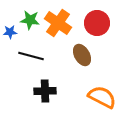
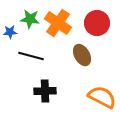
green star: moved 1 px up
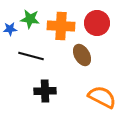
orange cross: moved 3 px right, 3 px down; rotated 32 degrees counterclockwise
blue star: moved 3 px up
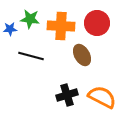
black cross: moved 22 px right, 4 px down; rotated 15 degrees counterclockwise
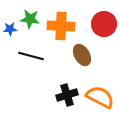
red circle: moved 7 px right, 1 px down
orange semicircle: moved 2 px left
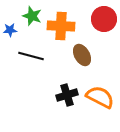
green star: moved 2 px right, 3 px up; rotated 12 degrees clockwise
red circle: moved 5 px up
blue star: moved 1 px down
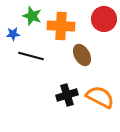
blue star: moved 3 px right, 4 px down
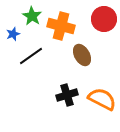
green star: rotated 12 degrees clockwise
orange cross: rotated 12 degrees clockwise
blue star: rotated 16 degrees counterclockwise
black line: rotated 50 degrees counterclockwise
orange semicircle: moved 2 px right, 2 px down
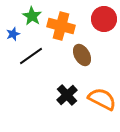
black cross: rotated 25 degrees counterclockwise
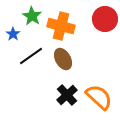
red circle: moved 1 px right
blue star: rotated 16 degrees counterclockwise
brown ellipse: moved 19 px left, 4 px down
orange semicircle: moved 3 px left, 2 px up; rotated 16 degrees clockwise
